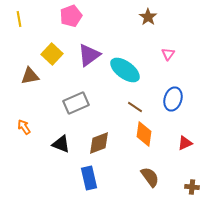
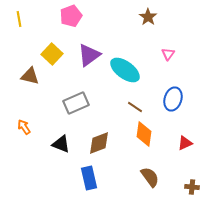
brown triangle: rotated 24 degrees clockwise
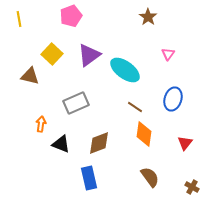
orange arrow: moved 17 px right, 3 px up; rotated 42 degrees clockwise
red triangle: rotated 28 degrees counterclockwise
brown cross: rotated 24 degrees clockwise
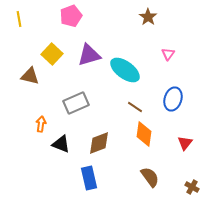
purple triangle: rotated 20 degrees clockwise
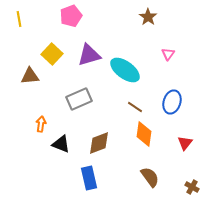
brown triangle: rotated 18 degrees counterclockwise
blue ellipse: moved 1 px left, 3 px down
gray rectangle: moved 3 px right, 4 px up
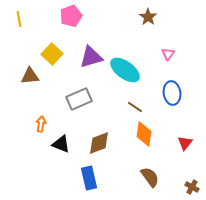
purple triangle: moved 2 px right, 2 px down
blue ellipse: moved 9 px up; rotated 25 degrees counterclockwise
